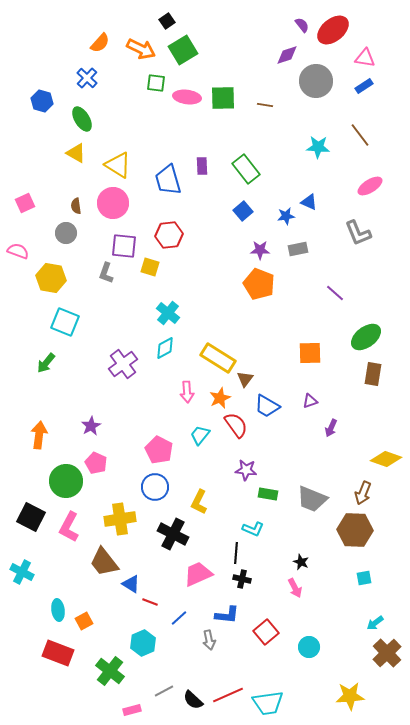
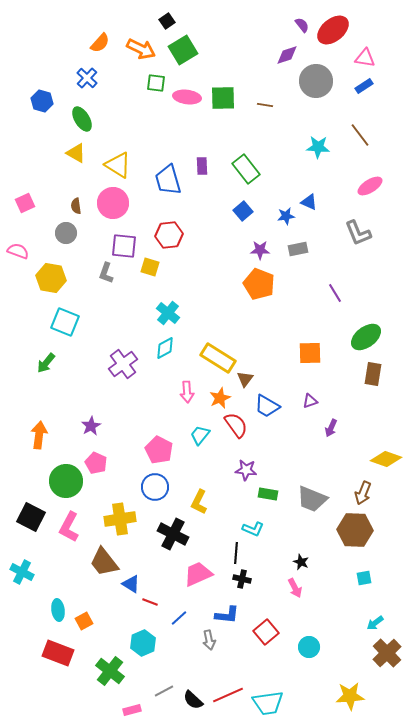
purple line at (335, 293): rotated 18 degrees clockwise
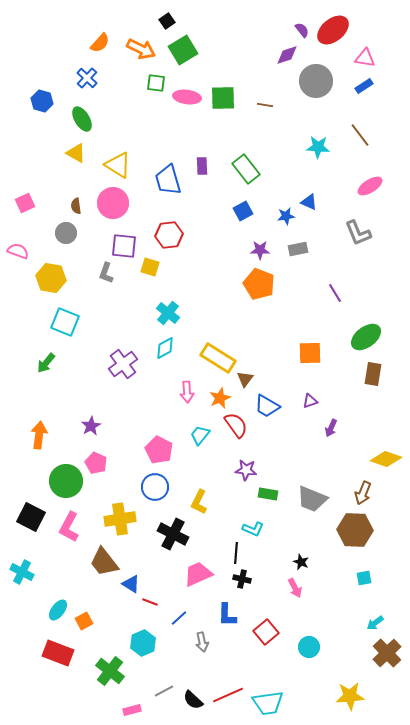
purple semicircle at (302, 25): moved 5 px down
blue square at (243, 211): rotated 12 degrees clockwise
cyan ellipse at (58, 610): rotated 45 degrees clockwise
blue L-shape at (227, 615): rotated 85 degrees clockwise
gray arrow at (209, 640): moved 7 px left, 2 px down
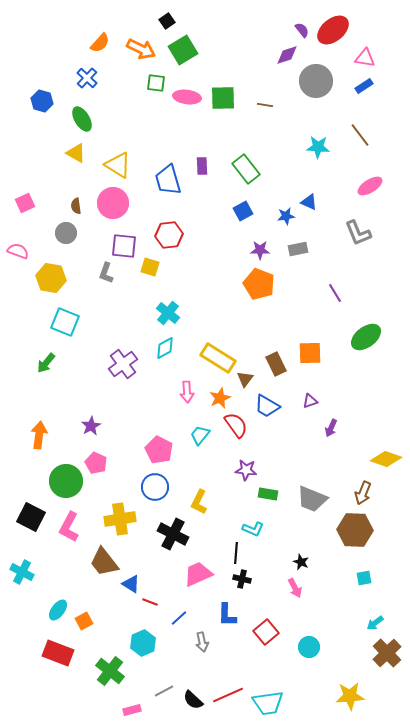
brown rectangle at (373, 374): moved 97 px left, 10 px up; rotated 35 degrees counterclockwise
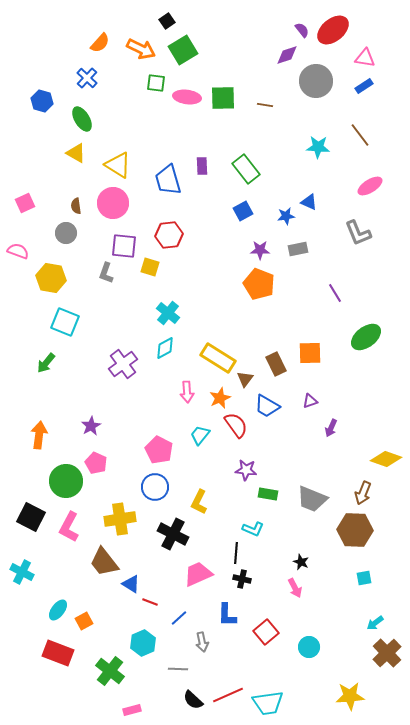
gray line at (164, 691): moved 14 px right, 22 px up; rotated 30 degrees clockwise
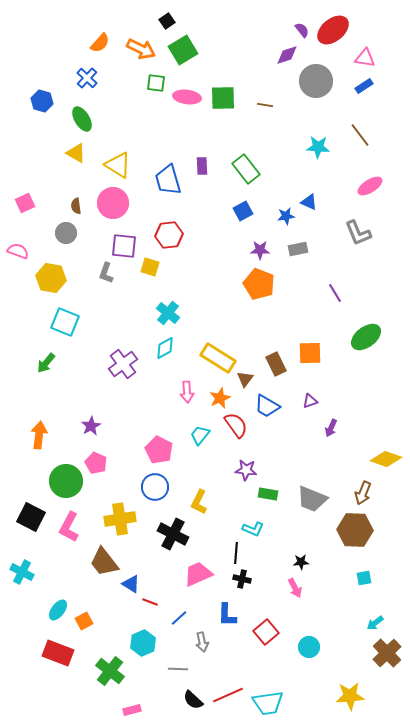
black star at (301, 562): rotated 28 degrees counterclockwise
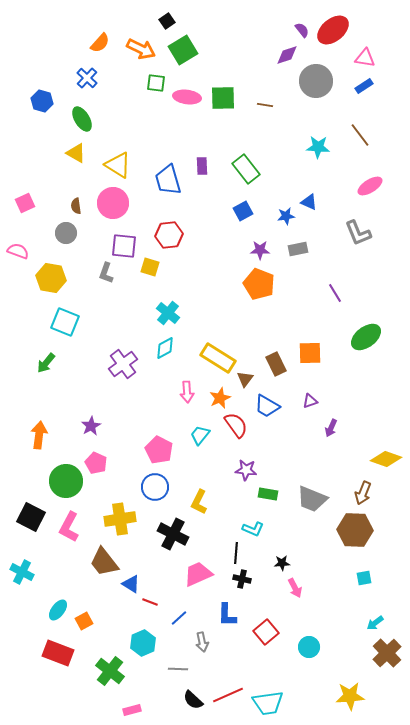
black star at (301, 562): moved 19 px left, 1 px down
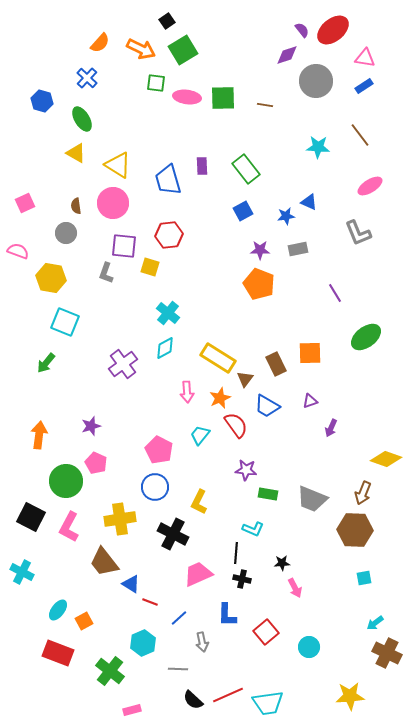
purple star at (91, 426): rotated 12 degrees clockwise
brown cross at (387, 653): rotated 20 degrees counterclockwise
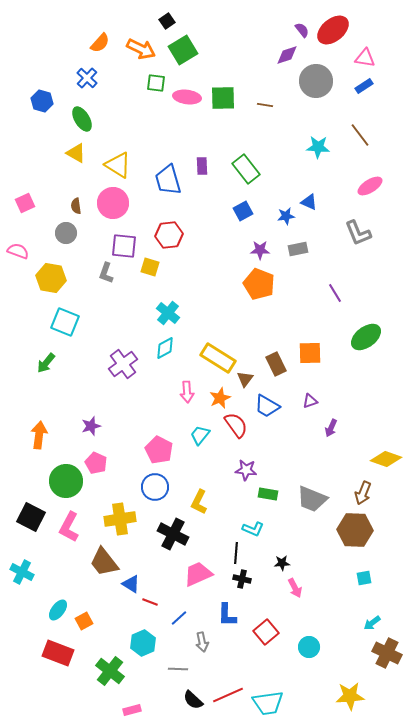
cyan arrow at (375, 623): moved 3 px left
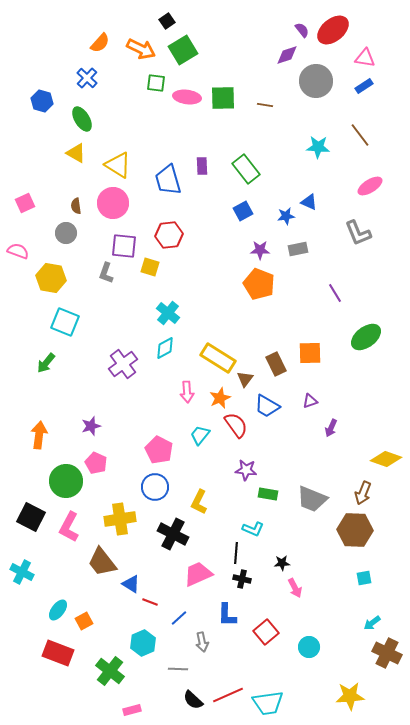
brown trapezoid at (104, 562): moved 2 px left
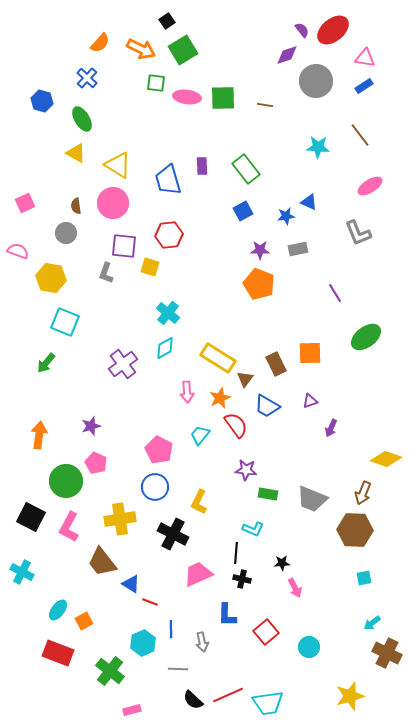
blue line at (179, 618): moved 8 px left, 11 px down; rotated 48 degrees counterclockwise
yellow star at (350, 696): rotated 12 degrees counterclockwise
